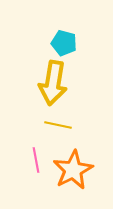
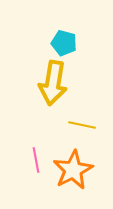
yellow line: moved 24 px right
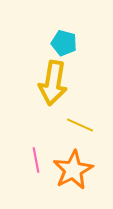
yellow line: moved 2 px left; rotated 12 degrees clockwise
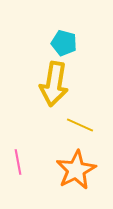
yellow arrow: moved 1 px right, 1 px down
pink line: moved 18 px left, 2 px down
orange star: moved 3 px right
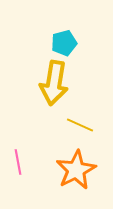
cyan pentagon: rotated 30 degrees counterclockwise
yellow arrow: moved 1 px up
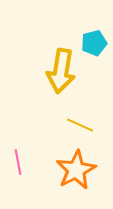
cyan pentagon: moved 30 px right
yellow arrow: moved 7 px right, 12 px up
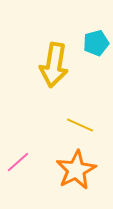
cyan pentagon: moved 2 px right
yellow arrow: moved 7 px left, 6 px up
pink line: rotated 60 degrees clockwise
